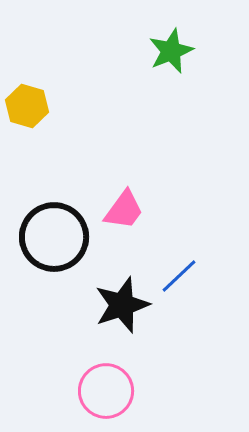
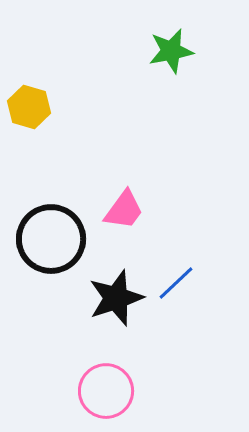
green star: rotated 12 degrees clockwise
yellow hexagon: moved 2 px right, 1 px down
black circle: moved 3 px left, 2 px down
blue line: moved 3 px left, 7 px down
black star: moved 6 px left, 7 px up
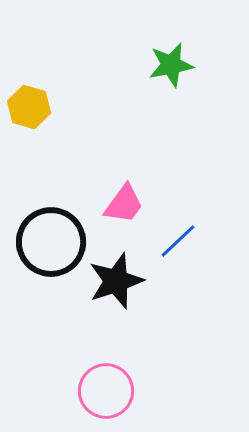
green star: moved 14 px down
pink trapezoid: moved 6 px up
black circle: moved 3 px down
blue line: moved 2 px right, 42 px up
black star: moved 17 px up
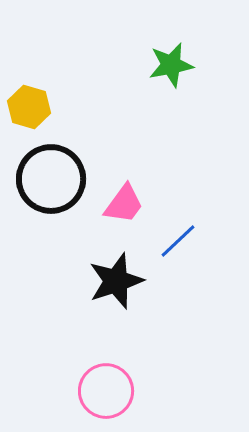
black circle: moved 63 px up
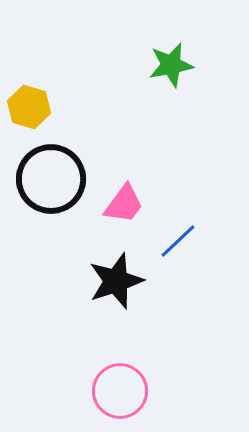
pink circle: moved 14 px right
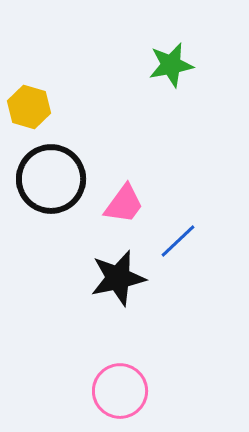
black star: moved 2 px right, 3 px up; rotated 6 degrees clockwise
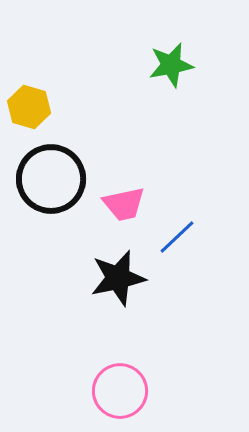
pink trapezoid: rotated 42 degrees clockwise
blue line: moved 1 px left, 4 px up
